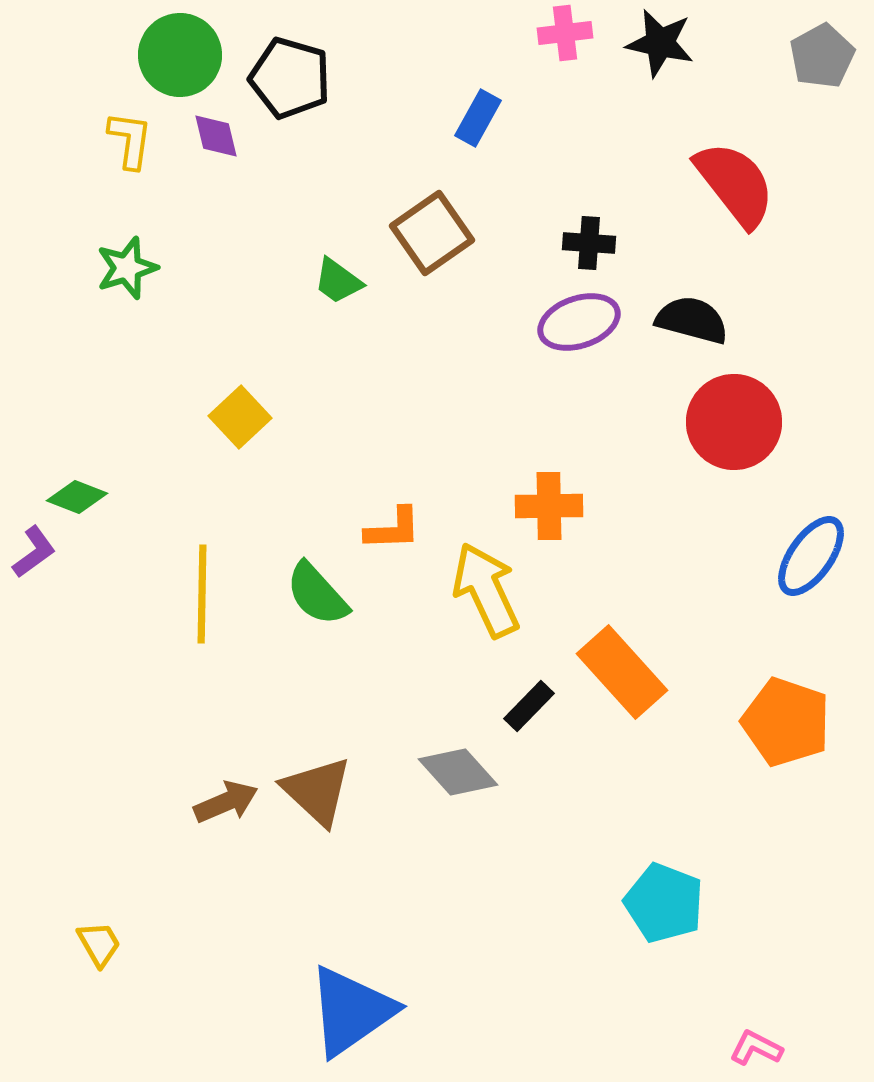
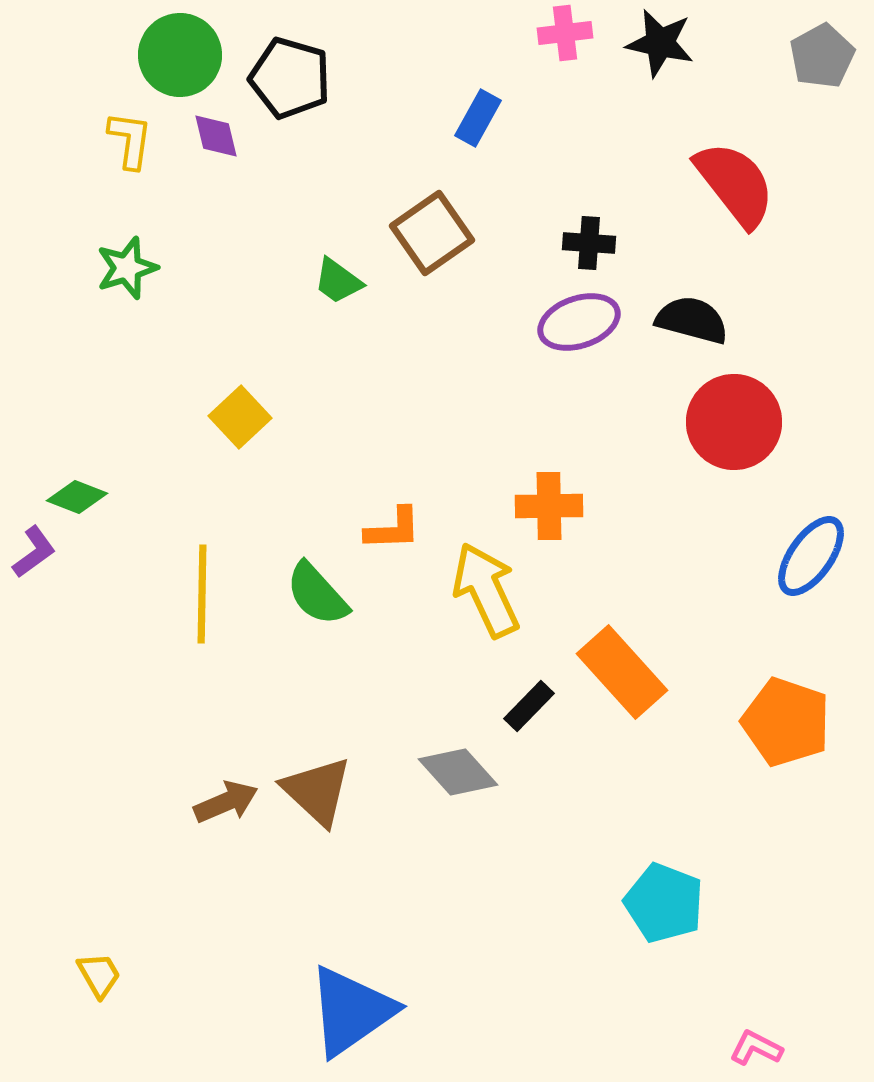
yellow trapezoid: moved 31 px down
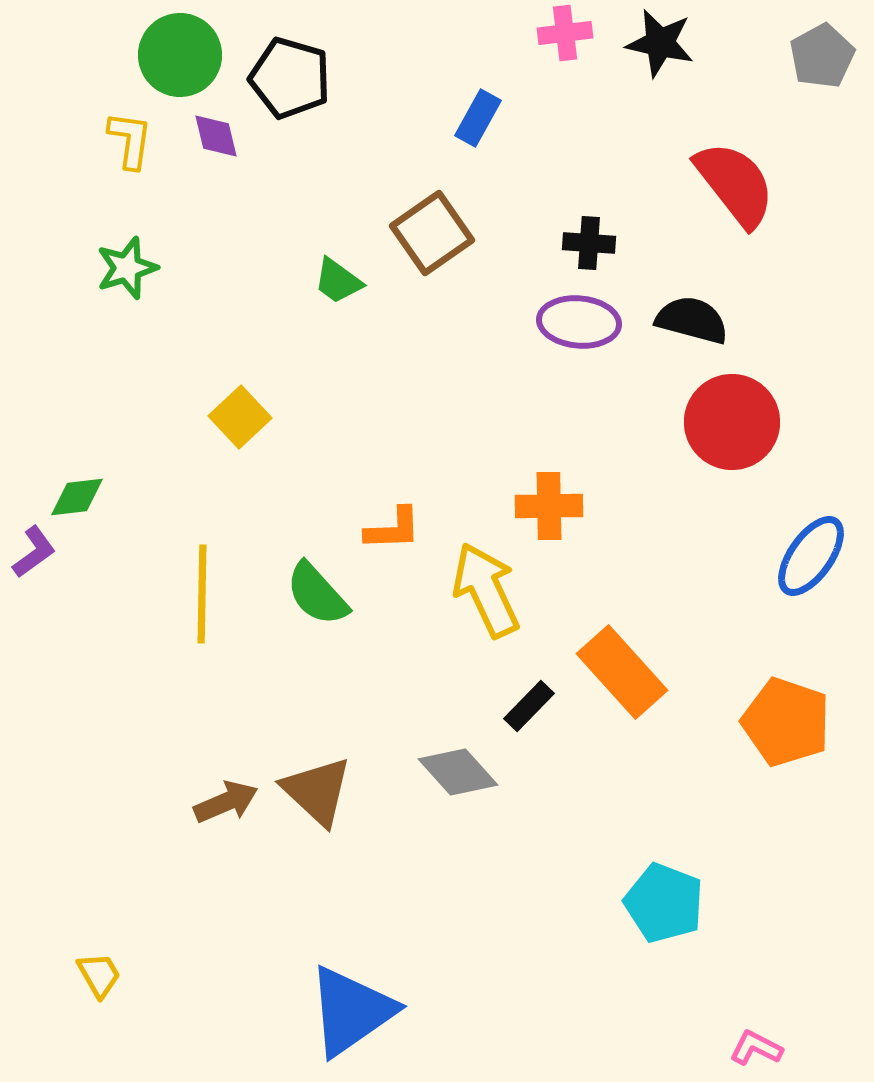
purple ellipse: rotated 24 degrees clockwise
red circle: moved 2 px left
green diamond: rotated 28 degrees counterclockwise
